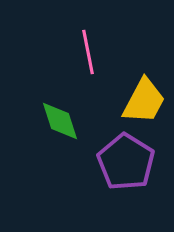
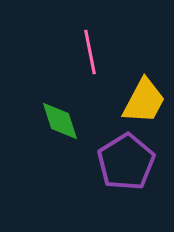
pink line: moved 2 px right
purple pentagon: rotated 8 degrees clockwise
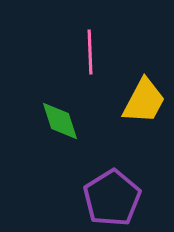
pink line: rotated 9 degrees clockwise
purple pentagon: moved 14 px left, 36 px down
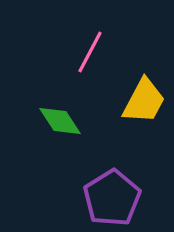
pink line: rotated 30 degrees clockwise
green diamond: rotated 15 degrees counterclockwise
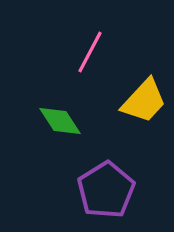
yellow trapezoid: rotated 15 degrees clockwise
purple pentagon: moved 6 px left, 8 px up
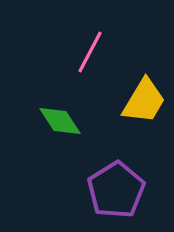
yellow trapezoid: rotated 12 degrees counterclockwise
purple pentagon: moved 10 px right
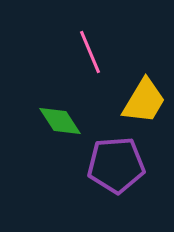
pink line: rotated 51 degrees counterclockwise
purple pentagon: moved 25 px up; rotated 28 degrees clockwise
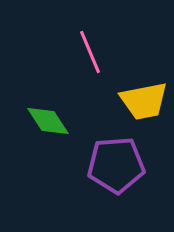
yellow trapezoid: rotated 48 degrees clockwise
green diamond: moved 12 px left
